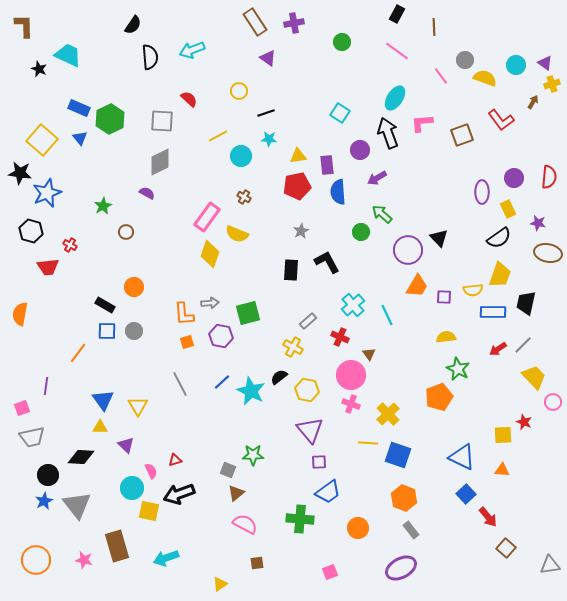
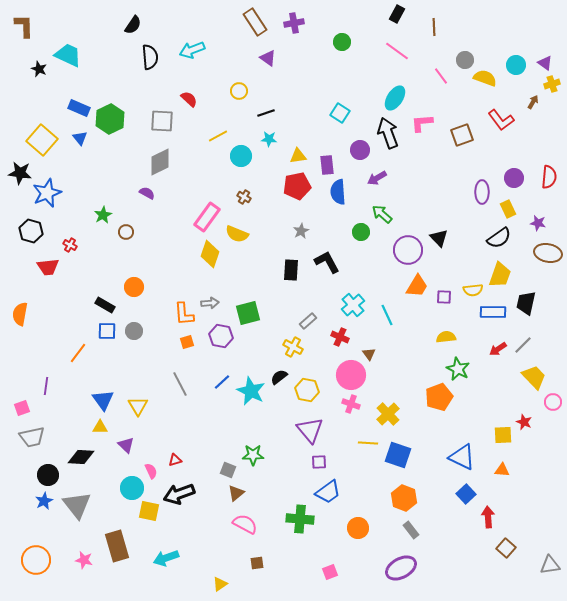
green star at (103, 206): moved 9 px down
red arrow at (488, 517): rotated 145 degrees counterclockwise
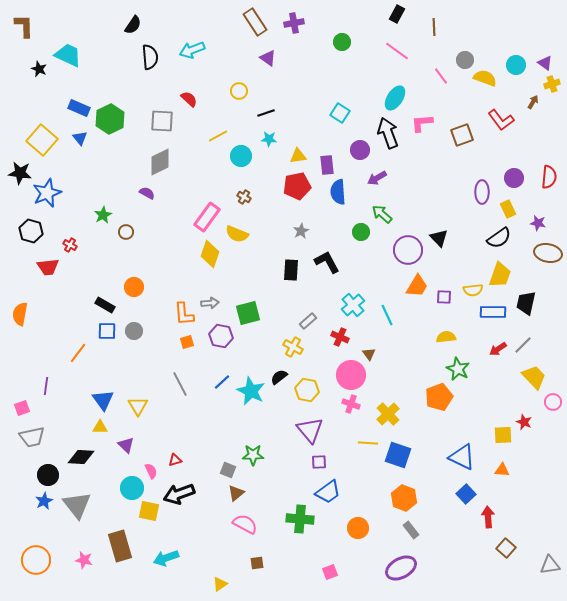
brown rectangle at (117, 546): moved 3 px right
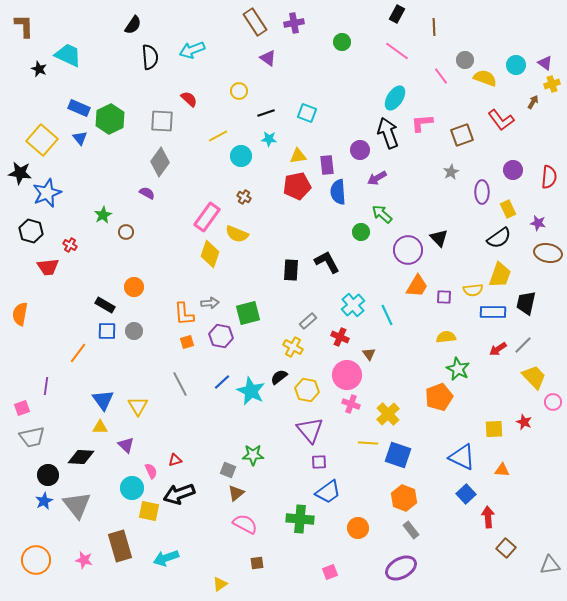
cyan square at (340, 113): moved 33 px left; rotated 12 degrees counterclockwise
gray diamond at (160, 162): rotated 28 degrees counterclockwise
purple circle at (514, 178): moved 1 px left, 8 px up
gray star at (301, 231): moved 150 px right, 59 px up
pink circle at (351, 375): moved 4 px left
yellow square at (503, 435): moved 9 px left, 6 px up
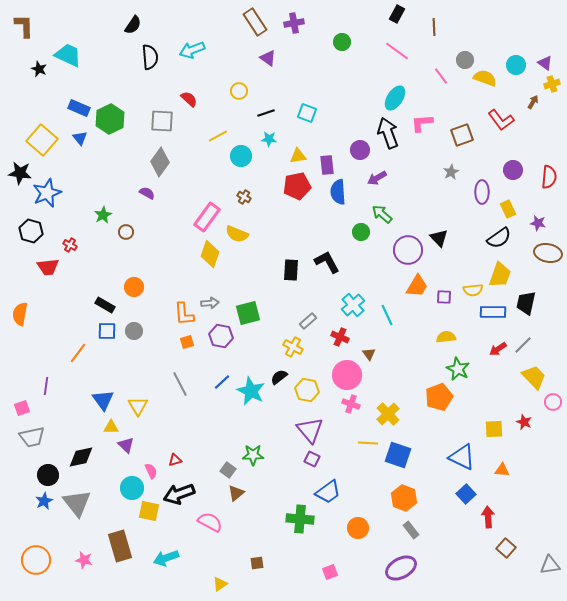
yellow triangle at (100, 427): moved 11 px right
black diamond at (81, 457): rotated 16 degrees counterclockwise
purple square at (319, 462): moved 7 px left, 3 px up; rotated 28 degrees clockwise
gray square at (228, 470): rotated 14 degrees clockwise
gray triangle at (77, 505): moved 2 px up
pink semicircle at (245, 524): moved 35 px left, 2 px up
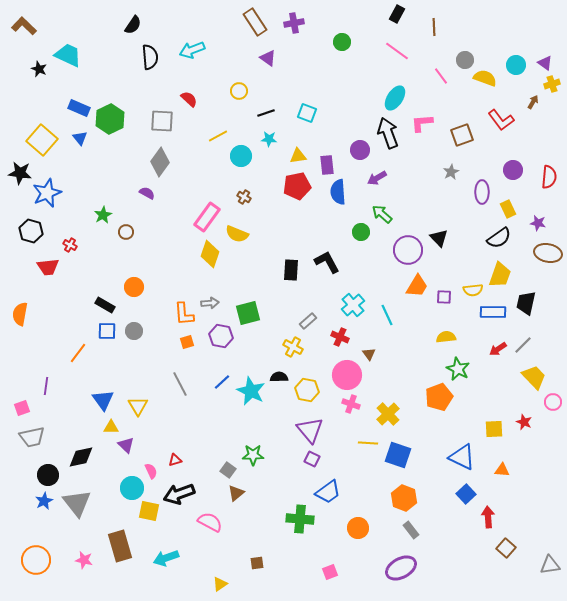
brown L-shape at (24, 26): rotated 45 degrees counterclockwise
black semicircle at (279, 377): rotated 36 degrees clockwise
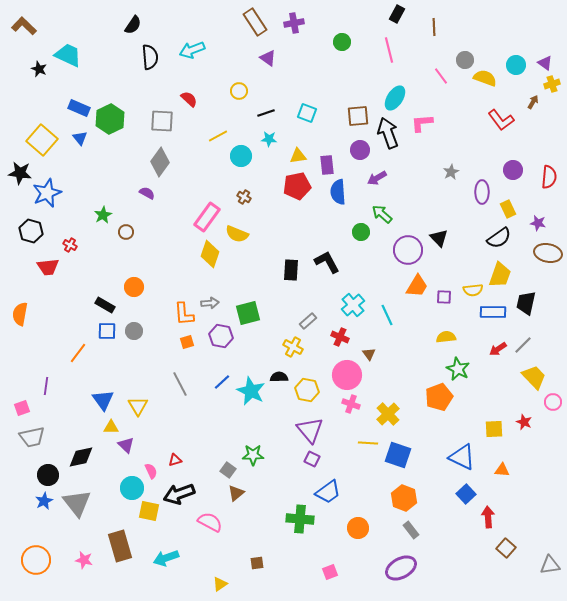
pink line at (397, 51): moved 8 px left, 1 px up; rotated 40 degrees clockwise
brown square at (462, 135): moved 104 px left, 19 px up; rotated 15 degrees clockwise
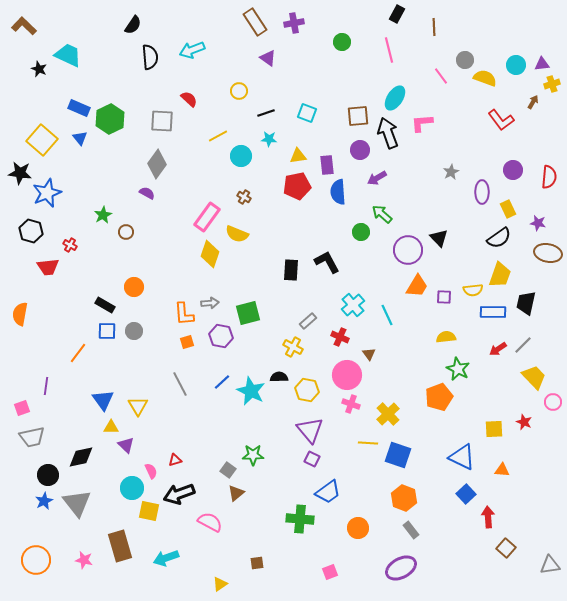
purple triangle at (545, 63): moved 3 px left, 1 px down; rotated 42 degrees counterclockwise
gray diamond at (160, 162): moved 3 px left, 2 px down
